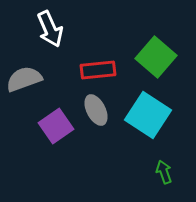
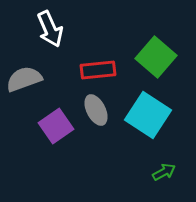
green arrow: rotated 80 degrees clockwise
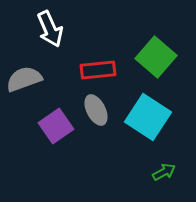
cyan square: moved 2 px down
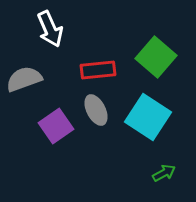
green arrow: moved 1 px down
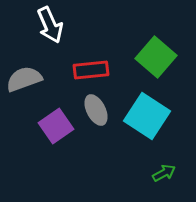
white arrow: moved 4 px up
red rectangle: moved 7 px left
cyan square: moved 1 px left, 1 px up
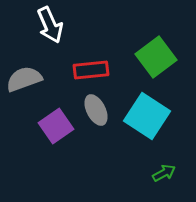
green square: rotated 12 degrees clockwise
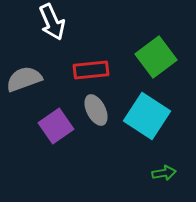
white arrow: moved 2 px right, 3 px up
green arrow: rotated 20 degrees clockwise
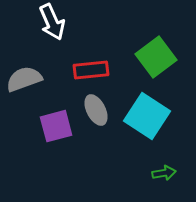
purple square: rotated 20 degrees clockwise
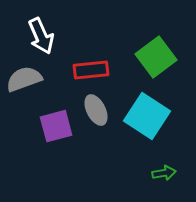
white arrow: moved 11 px left, 14 px down
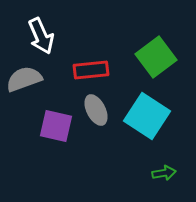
purple square: rotated 28 degrees clockwise
